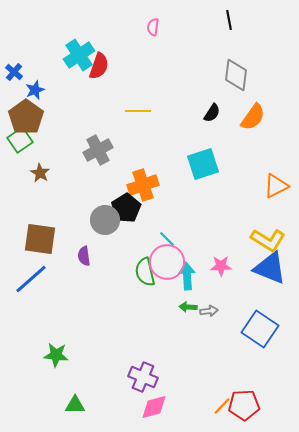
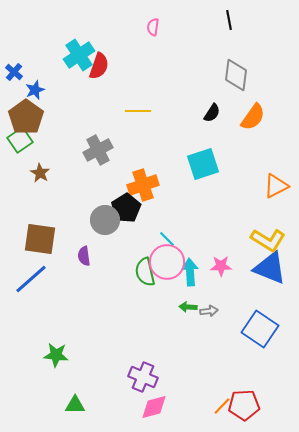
cyan arrow: moved 3 px right, 4 px up
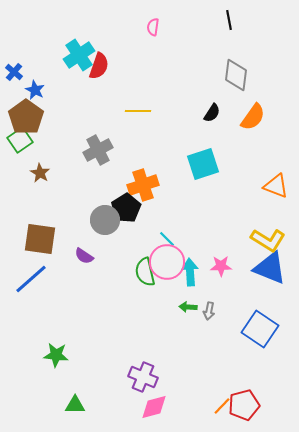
blue star: rotated 24 degrees counterclockwise
orange triangle: rotated 48 degrees clockwise
purple semicircle: rotated 48 degrees counterclockwise
gray arrow: rotated 108 degrees clockwise
red pentagon: rotated 12 degrees counterclockwise
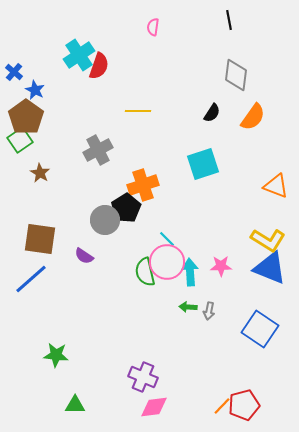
pink diamond: rotated 8 degrees clockwise
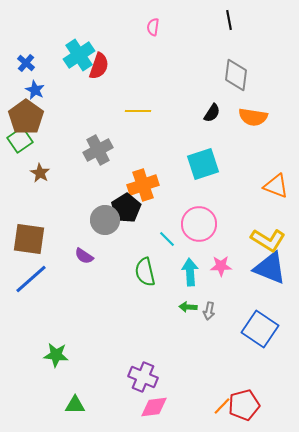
blue cross: moved 12 px right, 9 px up
orange semicircle: rotated 64 degrees clockwise
brown square: moved 11 px left
pink circle: moved 32 px right, 38 px up
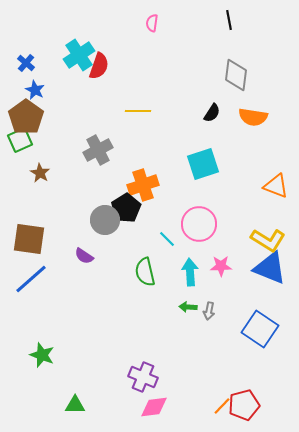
pink semicircle: moved 1 px left, 4 px up
green square: rotated 10 degrees clockwise
green star: moved 14 px left; rotated 15 degrees clockwise
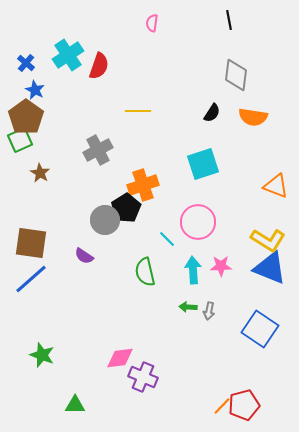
cyan cross: moved 11 px left
pink circle: moved 1 px left, 2 px up
brown square: moved 2 px right, 4 px down
cyan arrow: moved 3 px right, 2 px up
pink diamond: moved 34 px left, 49 px up
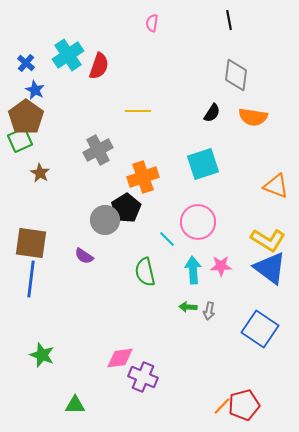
orange cross: moved 8 px up
blue triangle: rotated 15 degrees clockwise
blue line: rotated 42 degrees counterclockwise
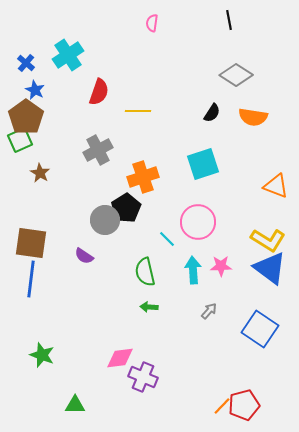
red semicircle: moved 26 px down
gray diamond: rotated 64 degrees counterclockwise
green arrow: moved 39 px left
gray arrow: rotated 150 degrees counterclockwise
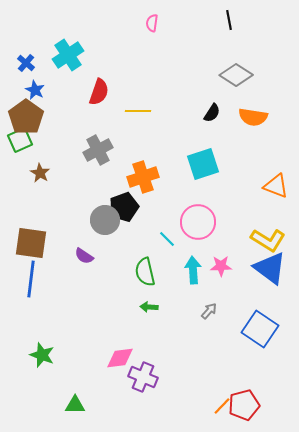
black pentagon: moved 2 px left, 1 px up; rotated 12 degrees clockwise
